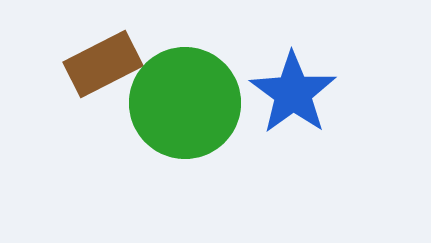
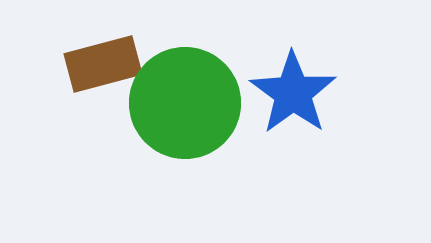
brown rectangle: rotated 12 degrees clockwise
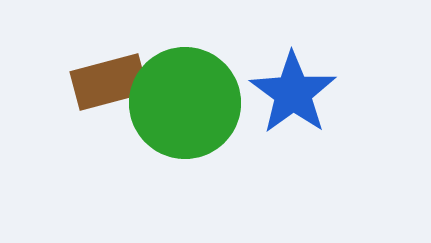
brown rectangle: moved 6 px right, 18 px down
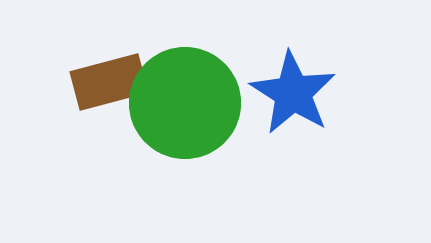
blue star: rotated 4 degrees counterclockwise
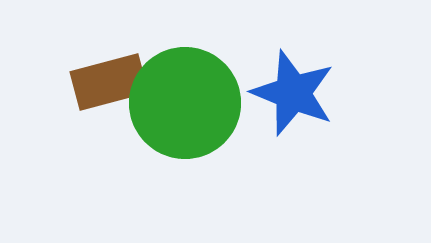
blue star: rotated 10 degrees counterclockwise
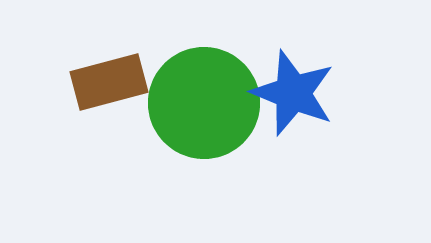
green circle: moved 19 px right
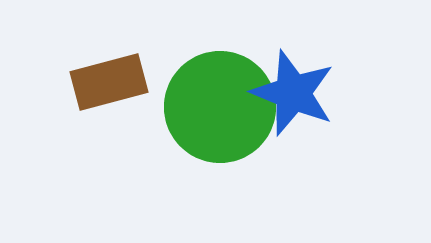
green circle: moved 16 px right, 4 px down
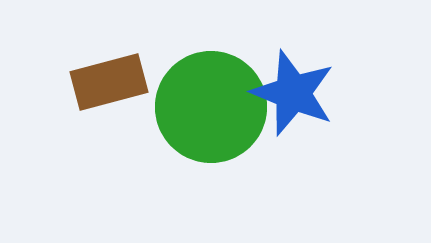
green circle: moved 9 px left
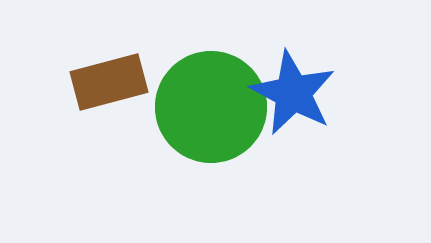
blue star: rotated 6 degrees clockwise
